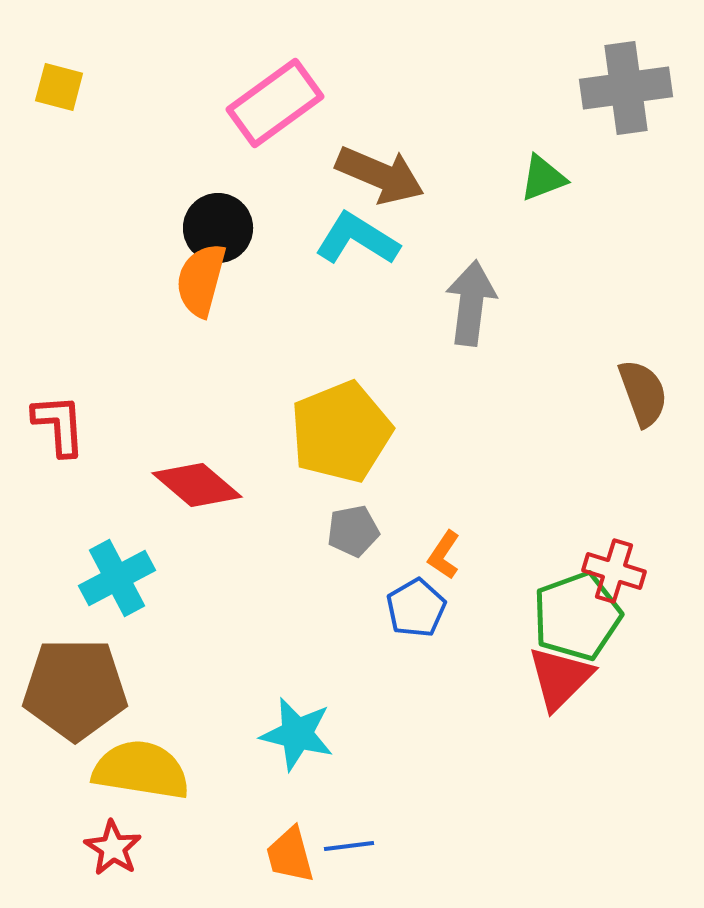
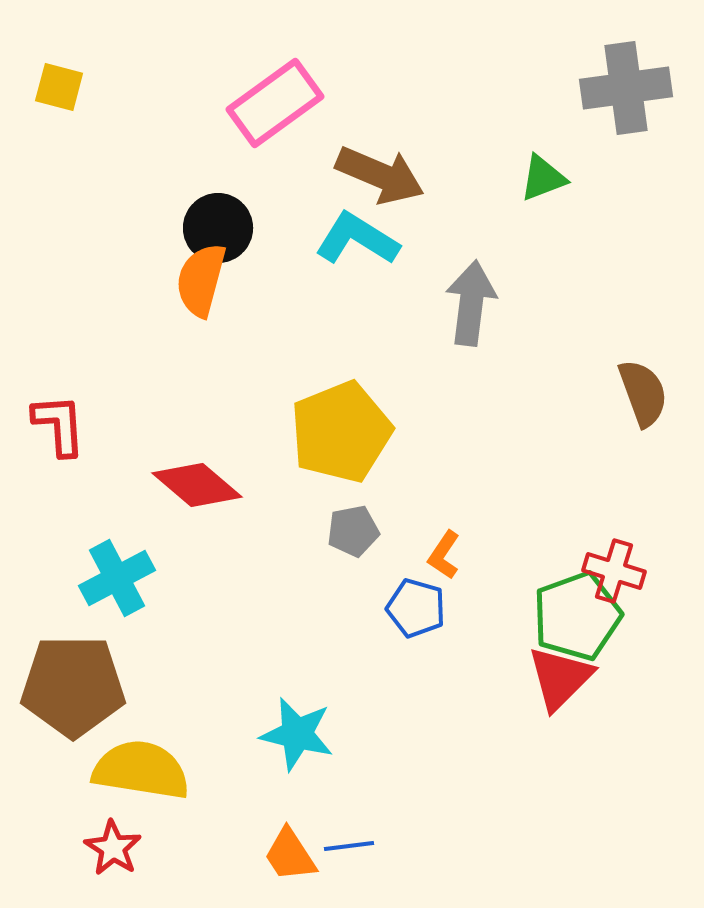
blue pentagon: rotated 26 degrees counterclockwise
brown pentagon: moved 2 px left, 3 px up
orange trapezoid: rotated 18 degrees counterclockwise
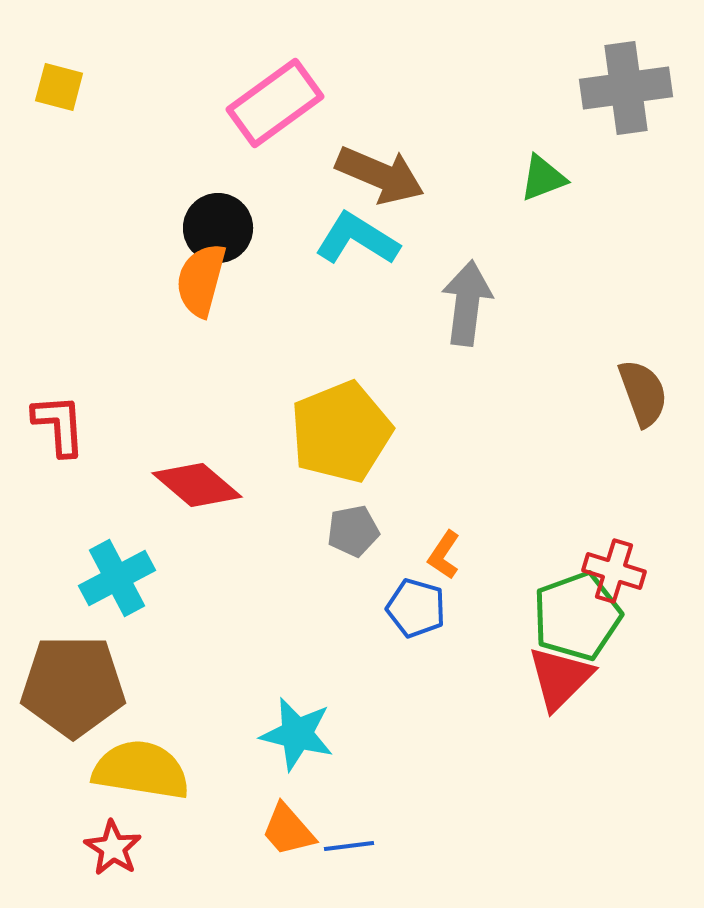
gray arrow: moved 4 px left
orange trapezoid: moved 2 px left, 25 px up; rotated 8 degrees counterclockwise
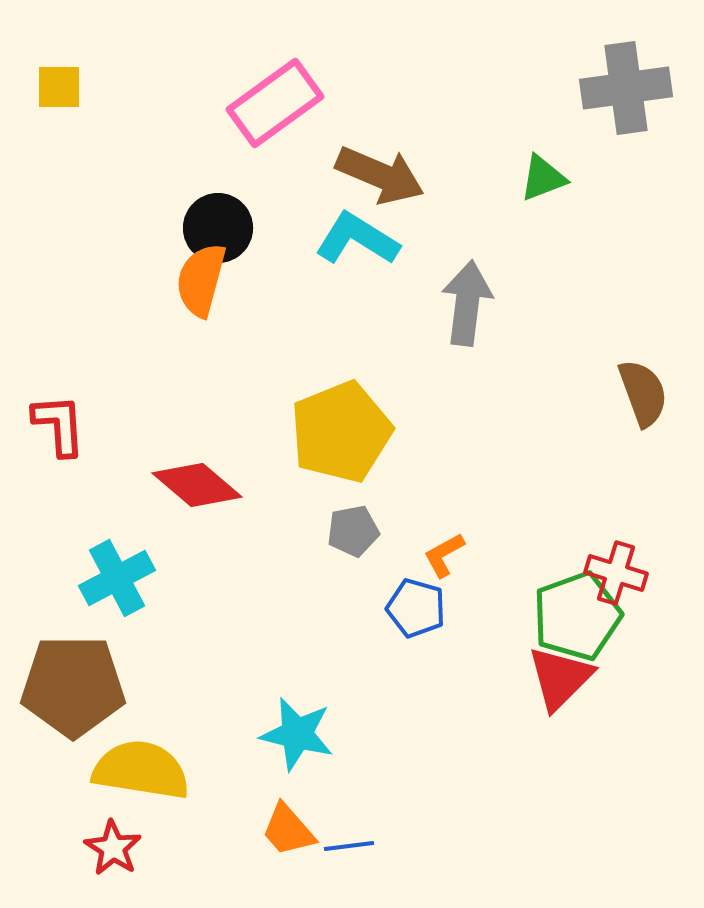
yellow square: rotated 15 degrees counterclockwise
orange L-shape: rotated 27 degrees clockwise
red cross: moved 2 px right, 2 px down
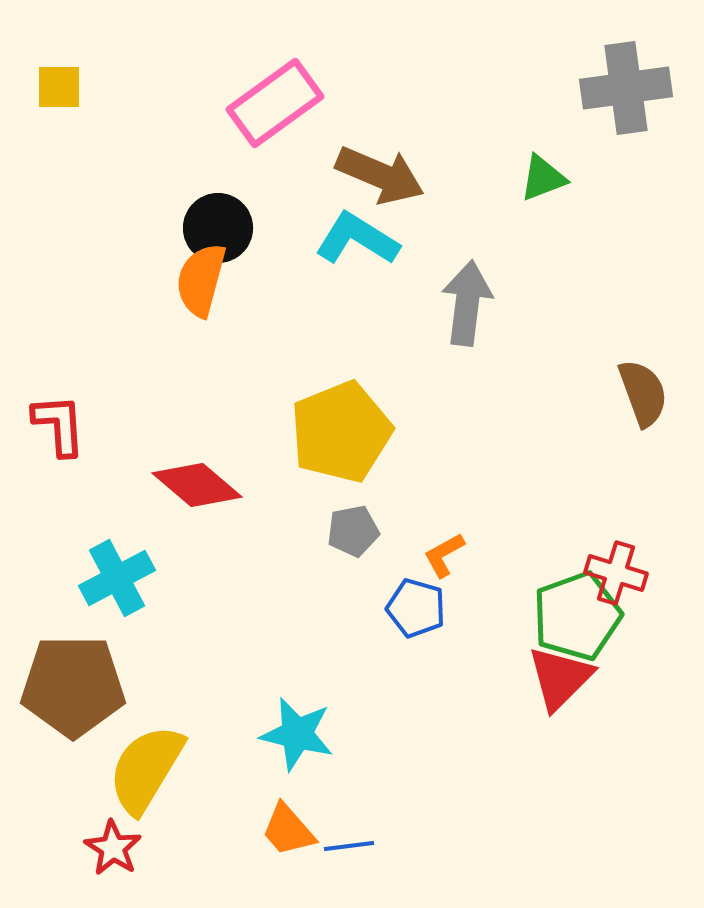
yellow semicircle: moved 5 px right, 1 px up; rotated 68 degrees counterclockwise
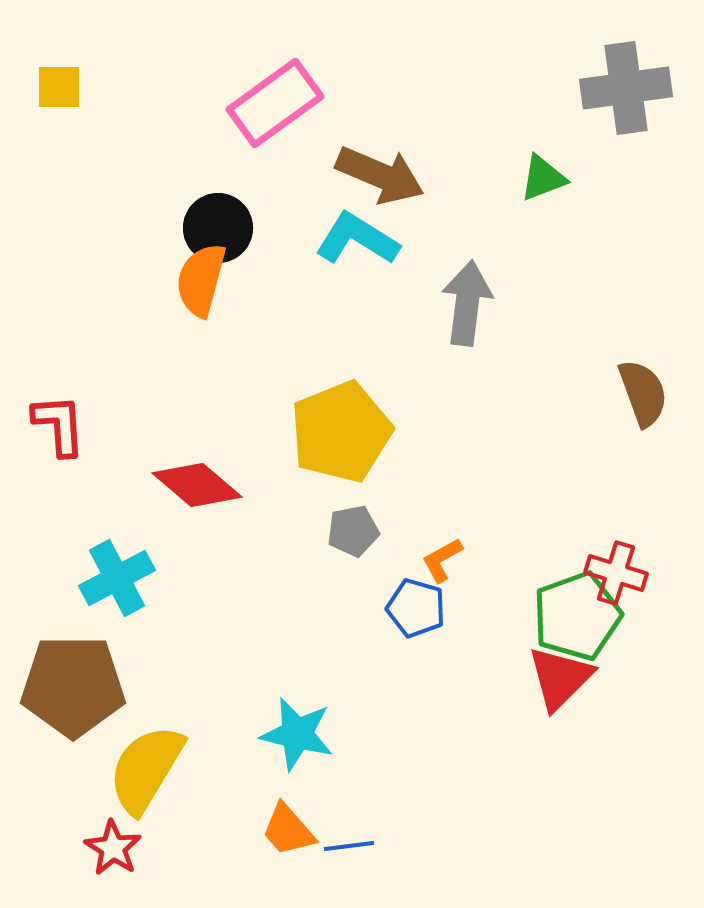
orange L-shape: moved 2 px left, 5 px down
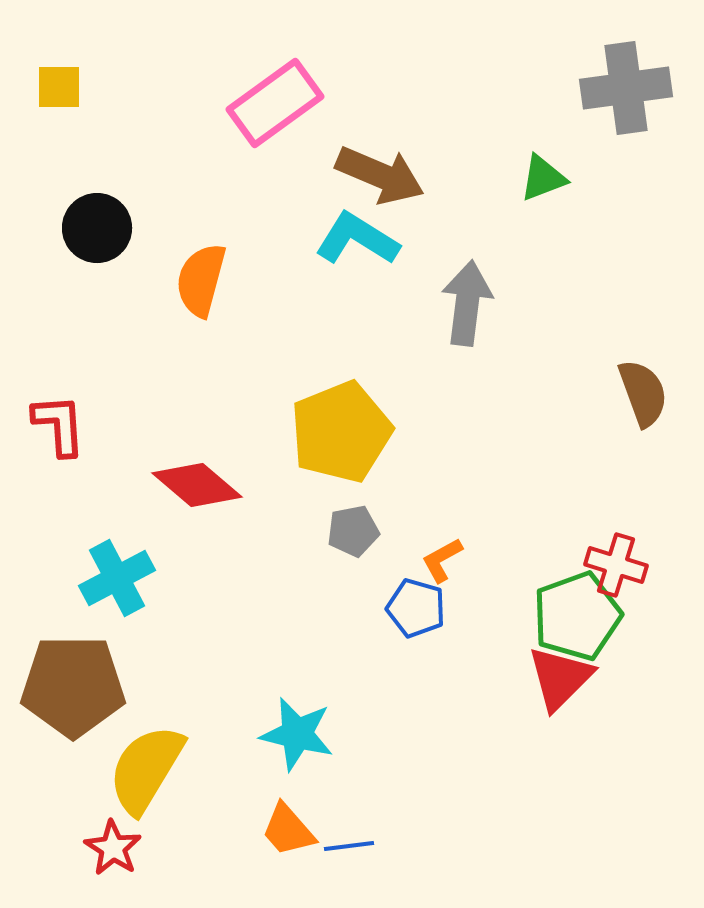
black circle: moved 121 px left
red cross: moved 8 px up
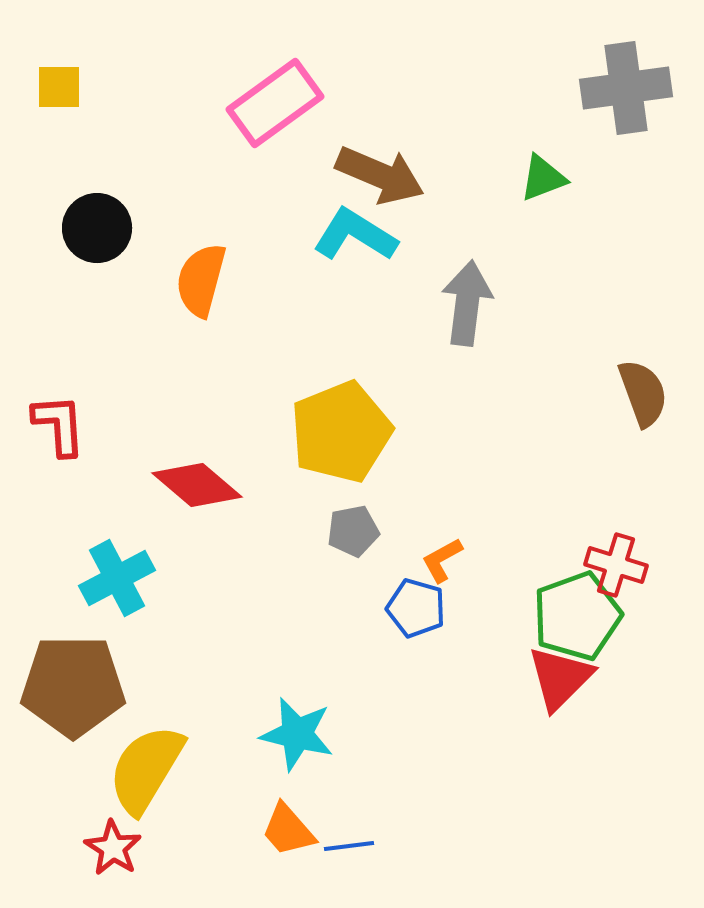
cyan L-shape: moved 2 px left, 4 px up
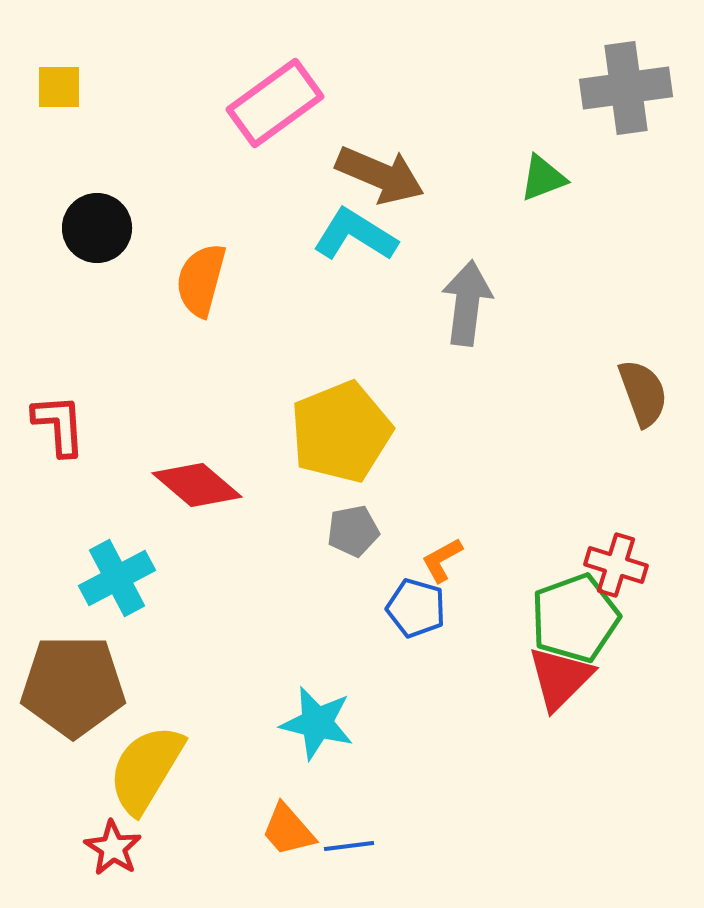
green pentagon: moved 2 px left, 2 px down
cyan star: moved 20 px right, 11 px up
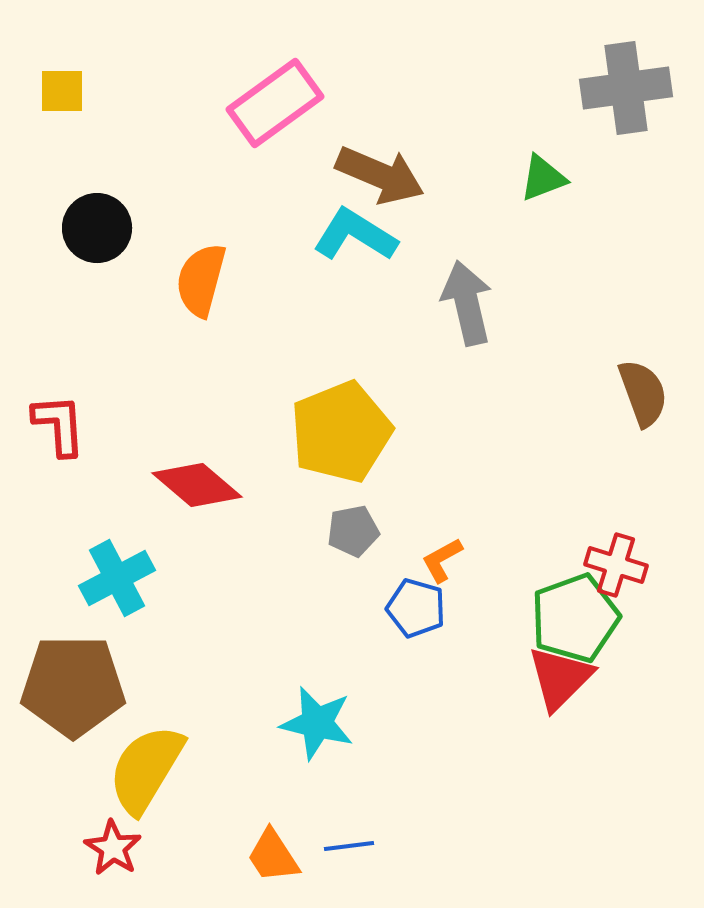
yellow square: moved 3 px right, 4 px down
gray arrow: rotated 20 degrees counterclockwise
orange trapezoid: moved 15 px left, 26 px down; rotated 8 degrees clockwise
